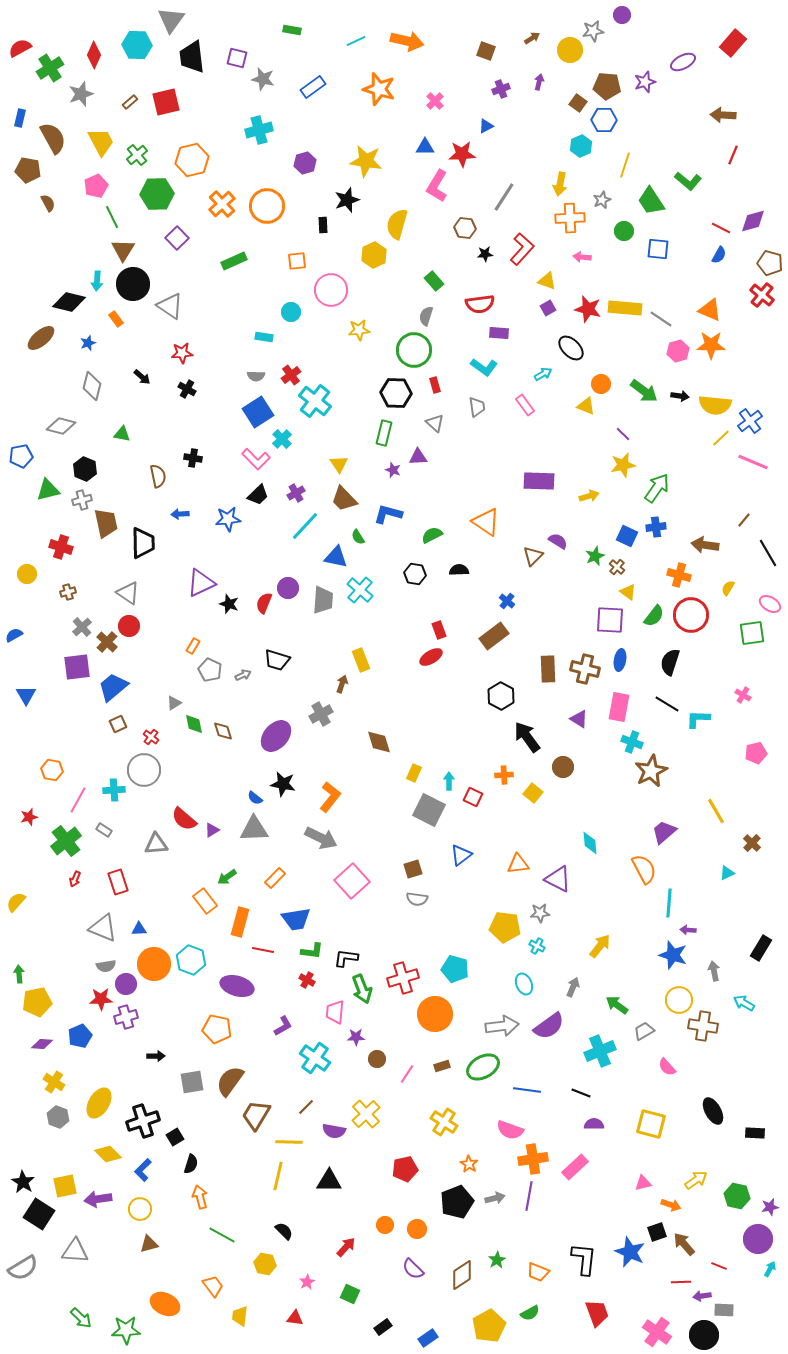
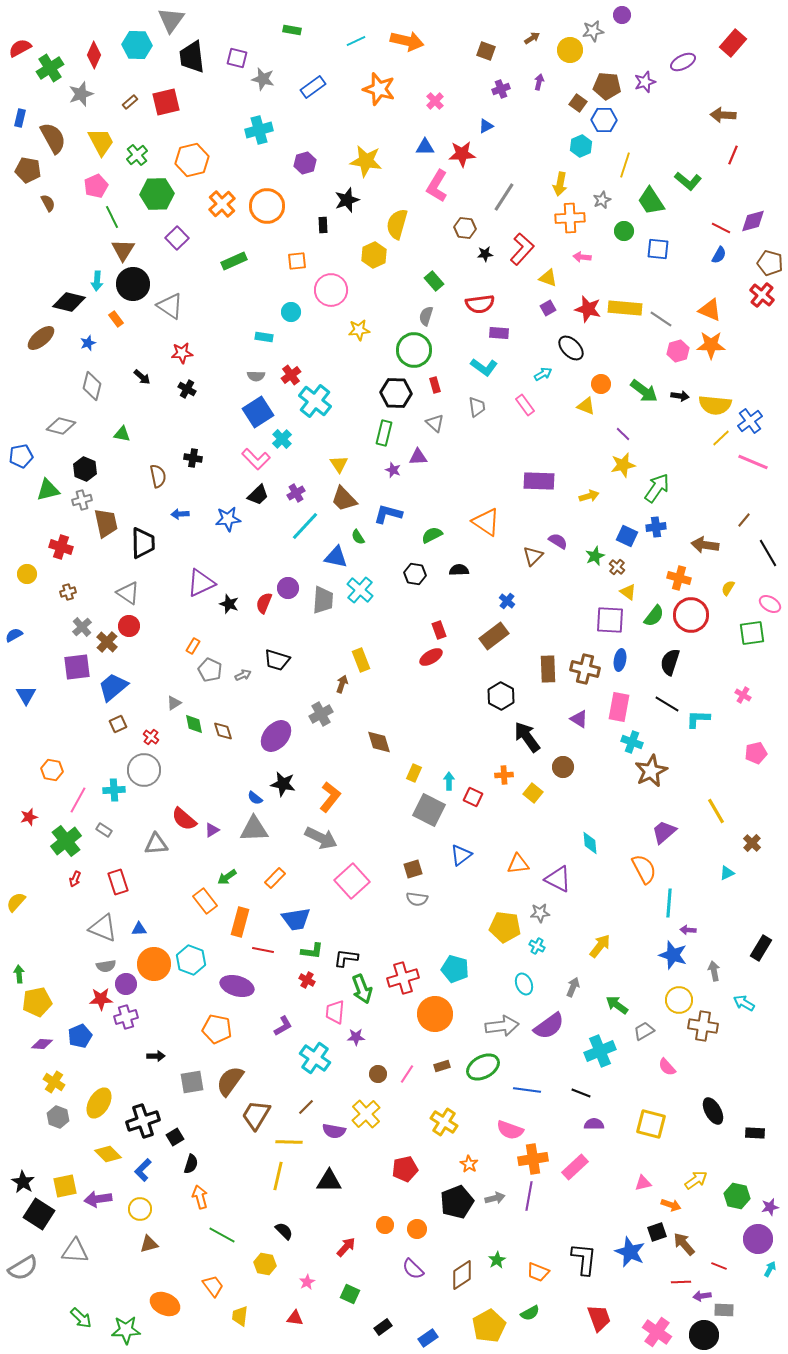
yellow triangle at (547, 281): moved 1 px right, 3 px up
orange cross at (679, 575): moved 3 px down
brown circle at (377, 1059): moved 1 px right, 15 px down
red trapezoid at (597, 1313): moved 2 px right, 5 px down
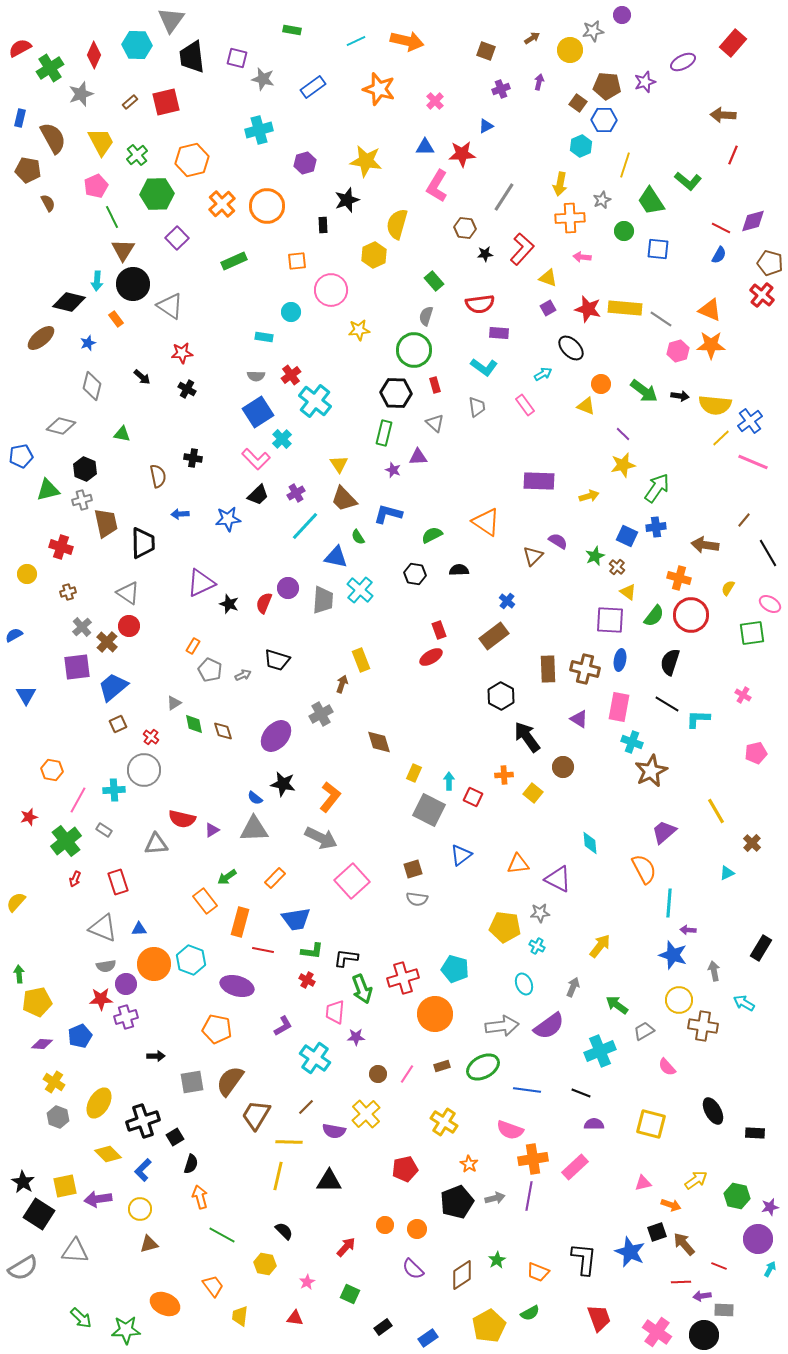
red semicircle at (184, 819): moved 2 px left; rotated 28 degrees counterclockwise
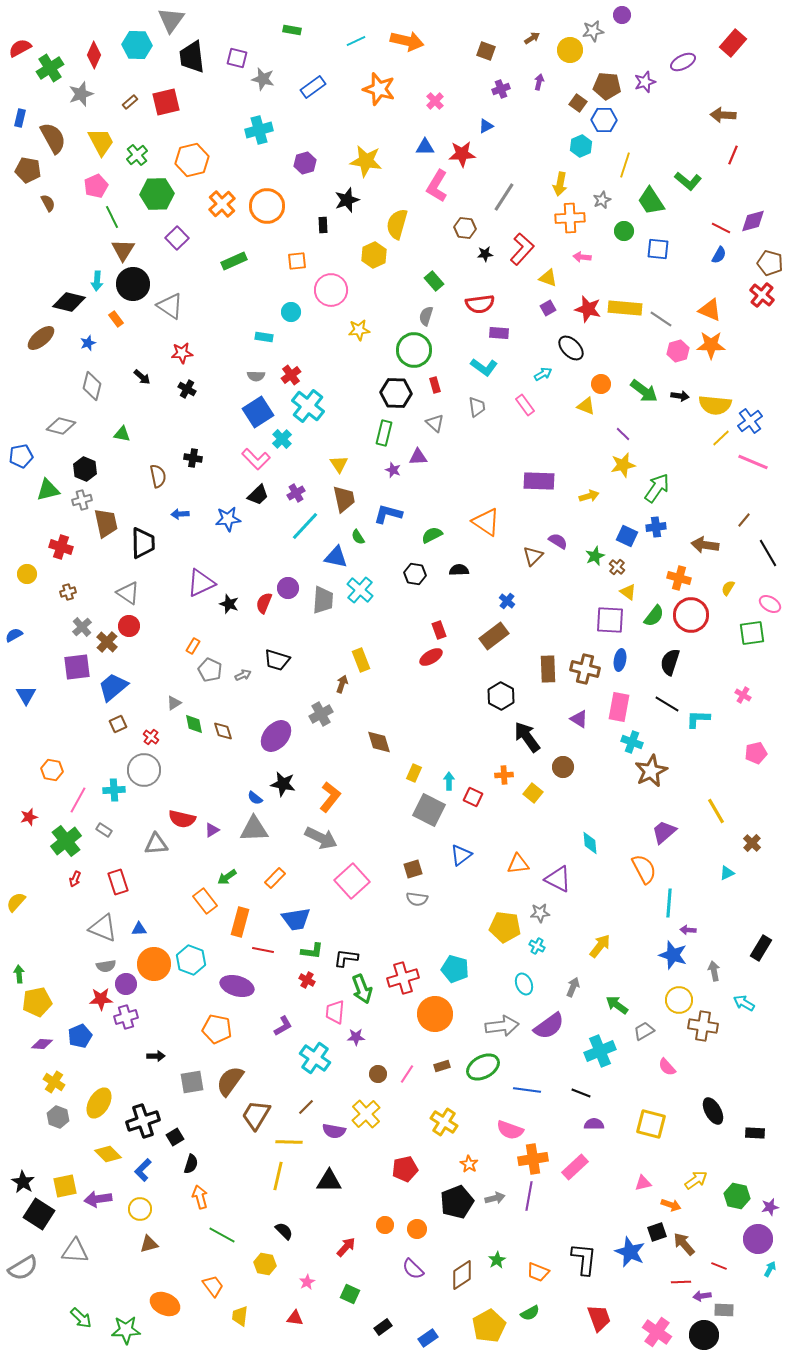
cyan cross at (315, 401): moved 7 px left, 5 px down
brown trapezoid at (344, 499): rotated 148 degrees counterclockwise
